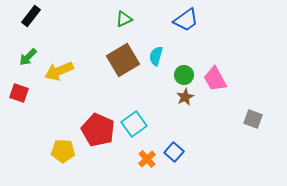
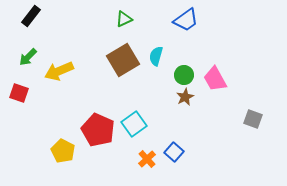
yellow pentagon: rotated 25 degrees clockwise
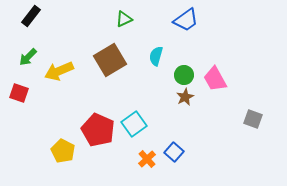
brown square: moved 13 px left
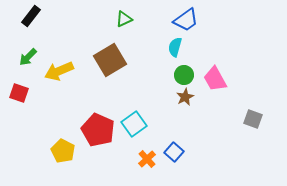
cyan semicircle: moved 19 px right, 9 px up
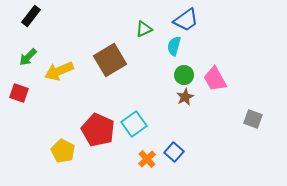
green triangle: moved 20 px right, 10 px down
cyan semicircle: moved 1 px left, 1 px up
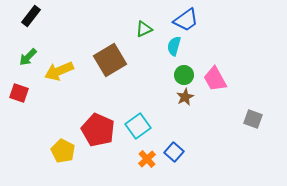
cyan square: moved 4 px right, 2 px down
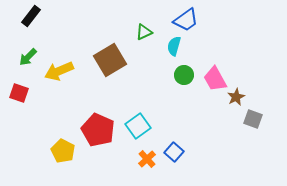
green triangle: moved 3 px down
brown star: moved 51 px right
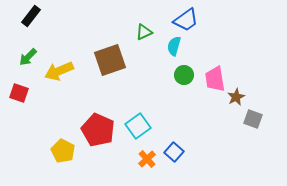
brown square: rotated 12 degrees clockwise
pink trapezoid: rotated 20 degrees clockwise
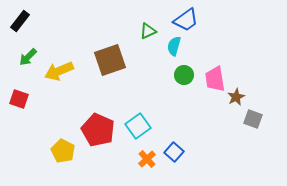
black rectangle: moved 11 px left, 5 px down
green triangle: moved 4 px right, 1 px up
red square: moved 6 px down
